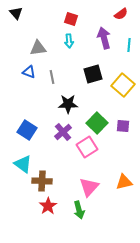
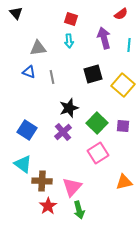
black star: moved 1 px right, 4 px down; rotated 18 degrees counterclockwise
pink square: moved 11 px right, 6 px down
pink triangle: moved 17 px left
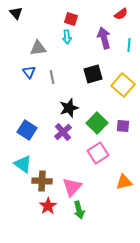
cyan arrow: moved 2 px left, 4 px up
blue triangle: rotated 32 degrees clockwise
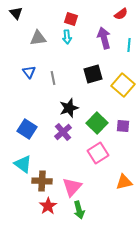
gray triangle: moved 10 px up
gray line: moved 1 px right, 1 px down
blue square: moved 1 px up
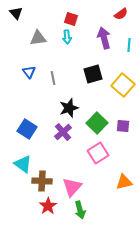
green arrow: moved 1 px right
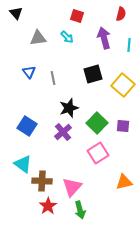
red semicircle: rotated 40 degrees counterclockwise
red square: moved 6 px right, 3 px up
cyan arrow: rotated 40 degrees counterclockwise
blue square: moved 3 px up
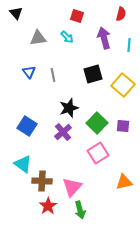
gray line: moved 3 px up
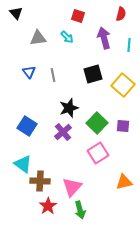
red square: moved 1 px right
brown cross: moved 2 px left
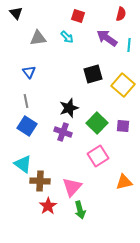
purple arrow: moved 3 px right; rotated 40 degrees counterclockwise
gray line: moved 27 px left, 26 px down
purple cross: rotated 30 degrees counterclockwise
pink square: moved 3 px down
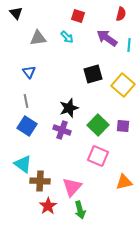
green square: moved 1 px right, 2 px down
purple cross: moved 1 px left, 2 px up
pink square: rotated 35 degrees counterclockwise
